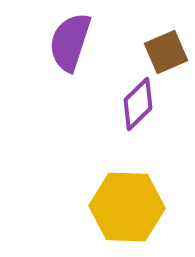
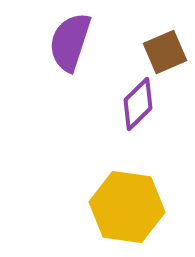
brown square: moved 1 px left
yellow hexagon: rotated 6 degrees clockwise
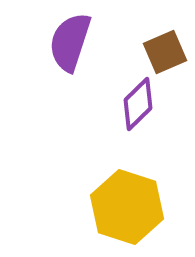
yellow hexagon: rotated 10 degrees clockwise
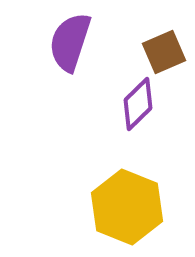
brown square: moved 1 px left
yellow hexagon: rotated 4 degrees clockwise
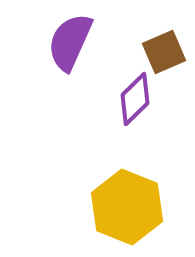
purple semicircle: rotated 6 degrees clockwise
purple diamond: moved 3 px left, 5 px up
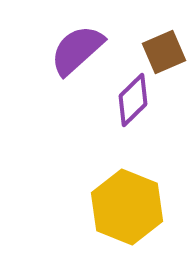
purple semicircle: moved 7 px right, 8 px down; rotated 24 degrees clockwise
purple diamond: moved 2 px left, 1 px down
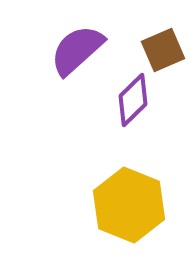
brown square: moved 1 px left, 2 px up
yellow hexagon: moved 2 px right, 2 px up
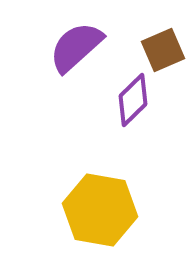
purple semicircle: moved 1 px left, 3 px up
yellow hexagon: moved 29 px left, 5 px down; rotated 12 degrees counterclockwise
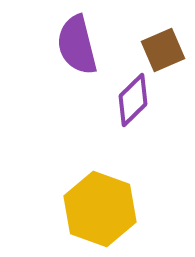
purple semicircle: moved 1 px right, 2 px up; rotated 62 degrees counterclockwise
yellow hexagon: moved 1 px up; rotated 10 degrees clockwise
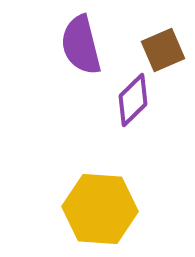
purple semicircle: moved 4 px right
yellow hexagon: rotated 16 degrees counterclockwise
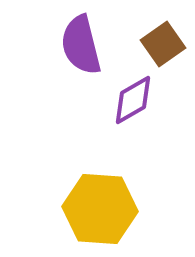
brown square: moved 6 px up; rotated 12 degrees counterclockwise
purple diamond: rotated 14 degrees clockwise
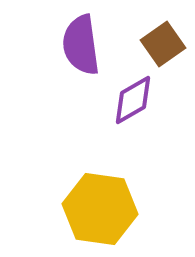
purple semicircle: rotated 6 degrees clockwise
yellow hexagon: rotated 4 degrees clockwise
